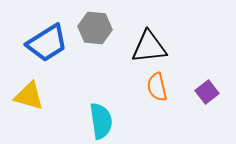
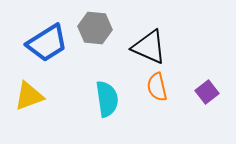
black triangle: rotated 30 degrees clockwise
yellow triangle: rotated 36 degrees counterclockwise
cyan semicircle: moved 6 px right, 22 px up
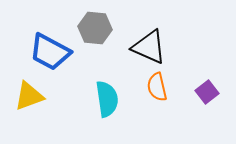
blue trapezoid: moved 3 px right, 9 px down; rotated 60 degrees clockwise
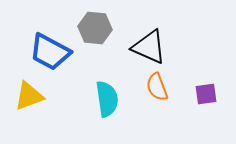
orange semicircle: rotated 8 degrees counterclockwise
purple square: moved 1 px left, 2 px down; rotated 30 degrees clockwise
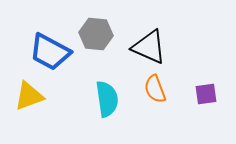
gray hexagon: moved 1 px right, 6 px down
orange semicircle: moved 2 px left, 2 px down
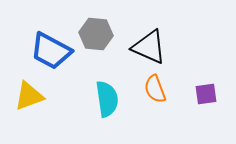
blue trapezoid: moved 1 px right, 1 px up
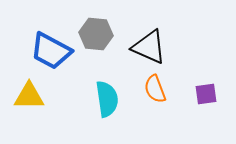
yellow triangle: rotated 20 degrees clockwise
